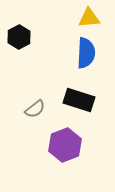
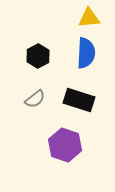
black hexagon: moved 19 px right, 19 px down
gray semicircle: moved 10 px up
purple hexagon: rotated 20 degrees counterclockwise
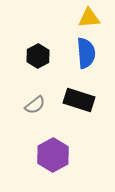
blue semicircle: rotated 8 degrees counterclockwise
gray semicircle: moved 6 px down
purple hexagon: moved 12 px left, 10 px down; rotated 12 degrees clockwise
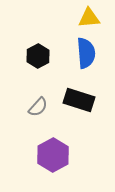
gray semicircle: moved 3 px right, 2 px down; rotated 10 degrees counterclockwise
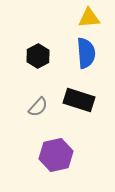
purple hexagon: moved 3 px right; rotated 16 degrees clockwise
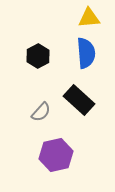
black rectangle: rotated 24 degrees clockwise
gray semicircle: moved 3 px right, 5 px down
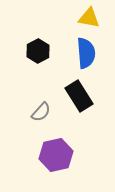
yellow triangle: rotated 15 degrees clockwise
black hexagon: moved 5 px up
black rectangle: moved 4 px up; rotated 16 degrees clockwise
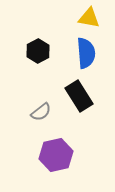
gray semicircle: rotated 10 degrees clockwise
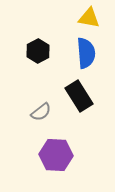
purple hexagon: rotated 16 degrees clockwise
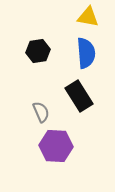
yellow triangle: moved 1 px left, 1 px up
black hexagon: rotated 20 degrees clockwise
gray semicircle: rotated 75 degrees counterclockwise
purple hexagon: moved 9 px up
